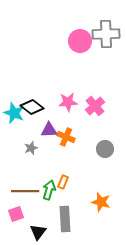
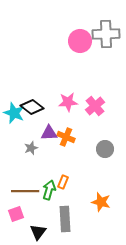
purple triangle: moved 3 px down
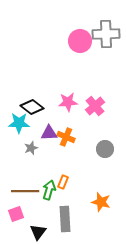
cyan star: moved 5 px right, 10 px down; rotated 20 degrees counterclockwise
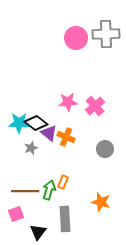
pink circle: moved 4 px left, 3 px up
black diamond: moved 4 px right, 16 px down
purple triangle: rotated 42 degrees clockwise
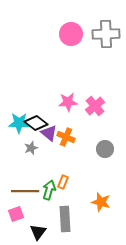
pink circle: moved 5 px left, 4 px up
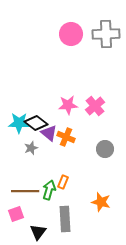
pink star: moved 3 px down
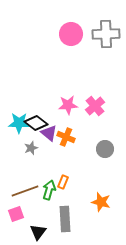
brown line: rotated 20 degrees counterclockwise
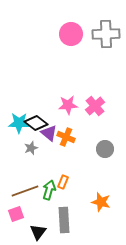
gray rectangle: moved 1 px left, 1 px down
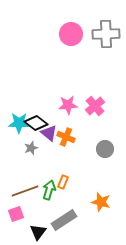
gray rectangle: rotated 60 degrees clockwise
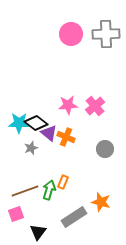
gray rectangle: moved 10 px right, 3 px up
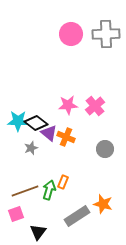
cyan star: moved 1 px left, 2 px up
orange star: moved 2 px right, 2 px down
gray rectangle: moved 3 px right, 1 px up
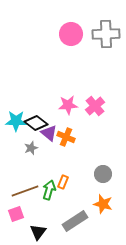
cyan star: moved 2 px left
gray circle: moved 2 px left, 25 px down
gray rectangle: moved 2 px left, 5 px down
